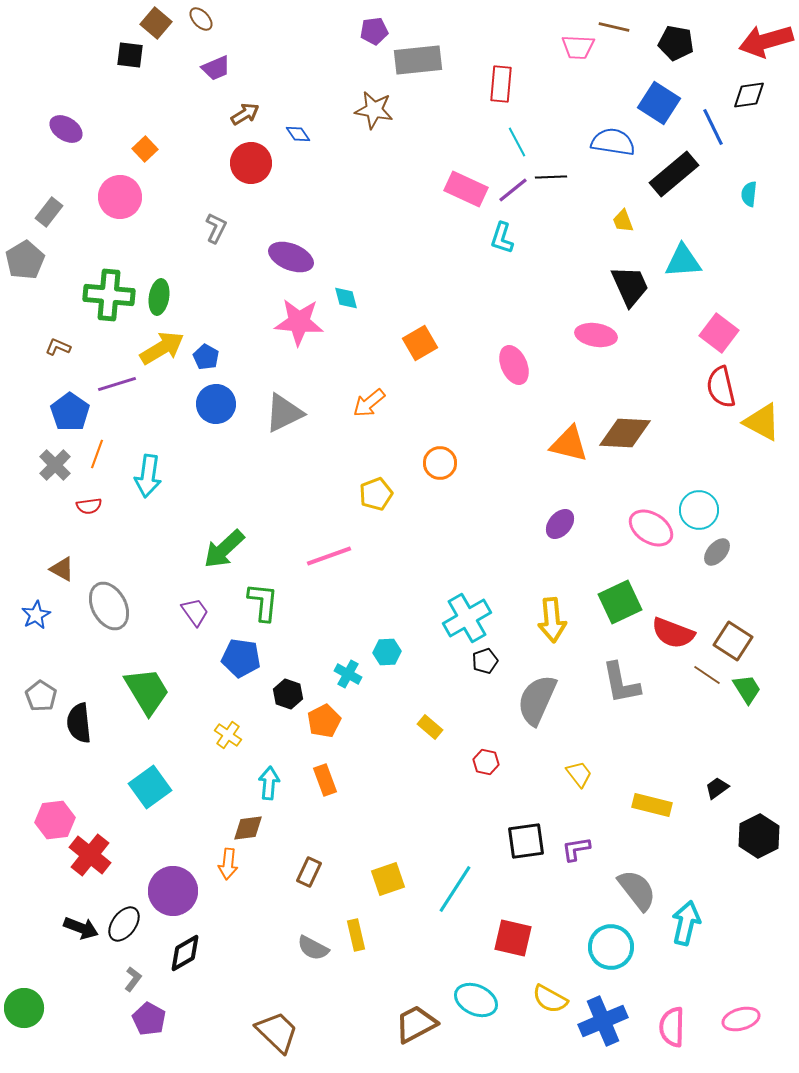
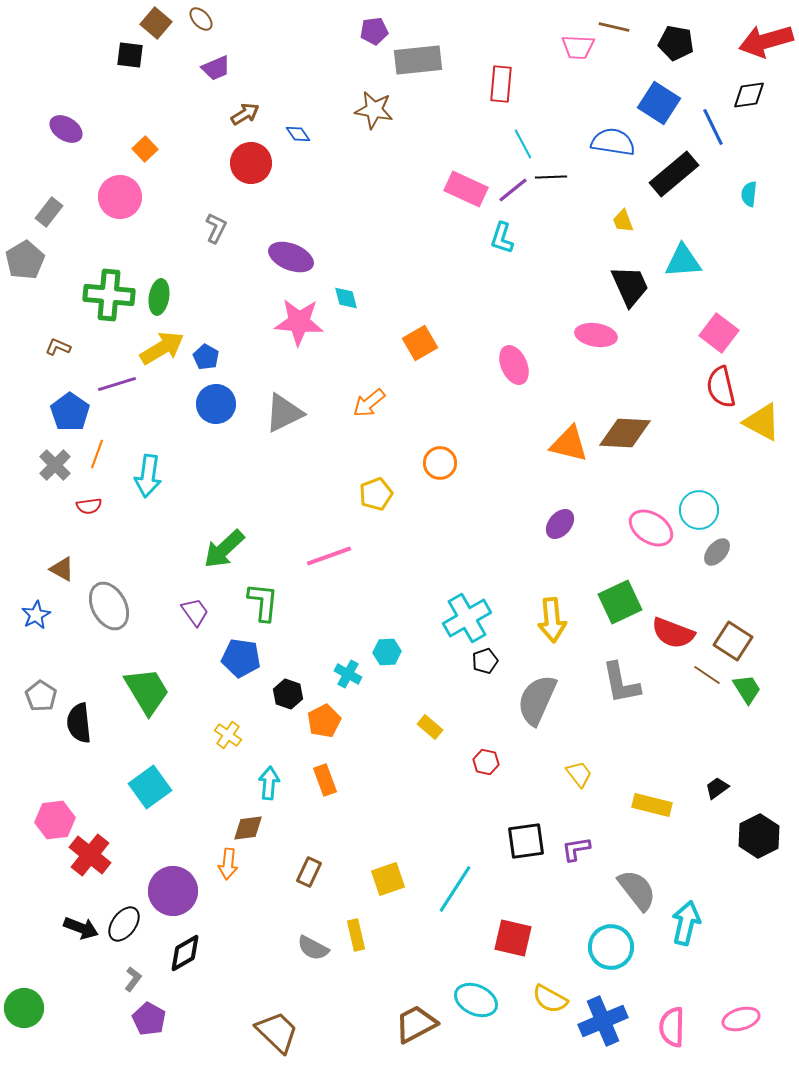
cyan line at (517, 142): moved 6 px right, 2 px down
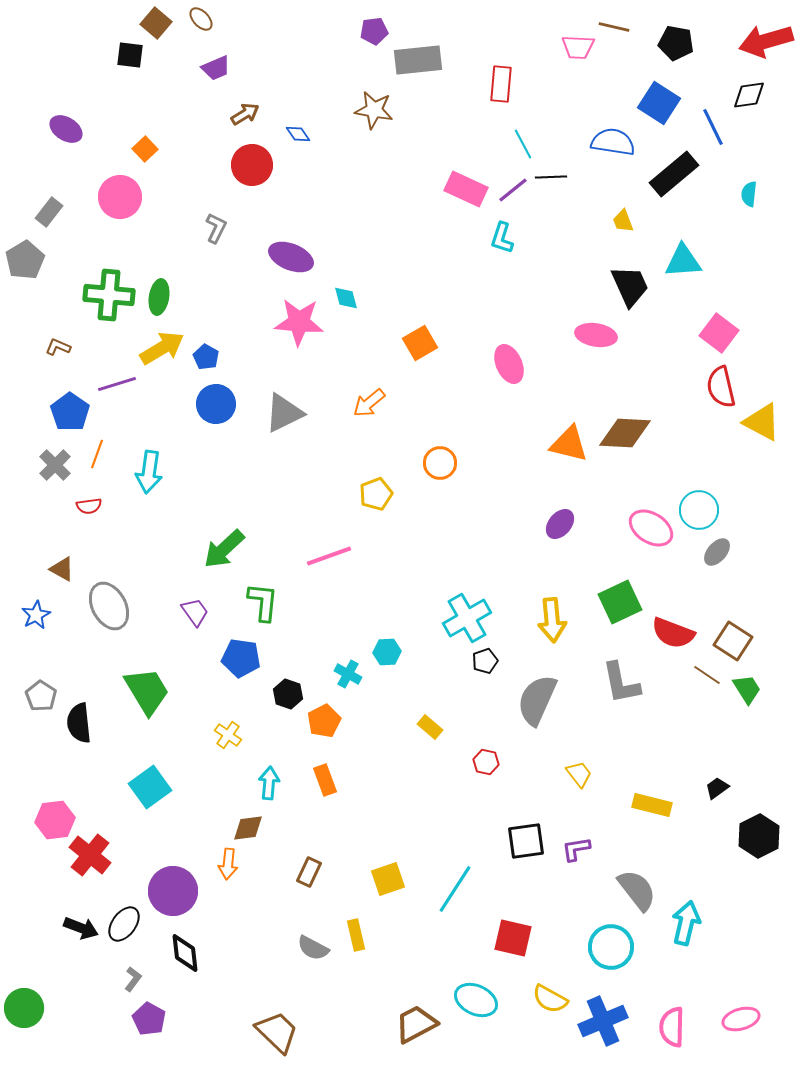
red circle at (251, 163): moved 1 px right, 2 px down
pink ellipse at (514, 365): moved 5 px left, 1 px up
cyan arrow at (148, 476): moved 1 px right, 4 px up
black diamond at (185, 953): rotated 66 degrees counterclockwise
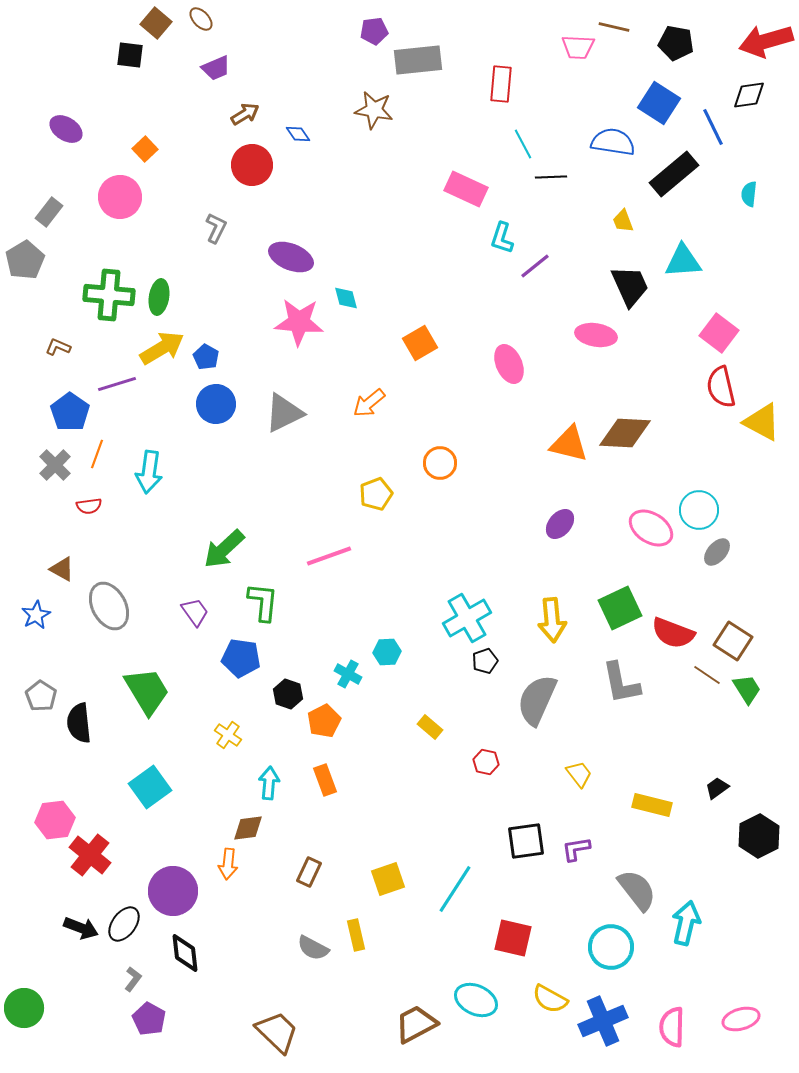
purple line at (513, 190): moved 22 px right, 76 px down
green square at (620, 602): moved 6 px down
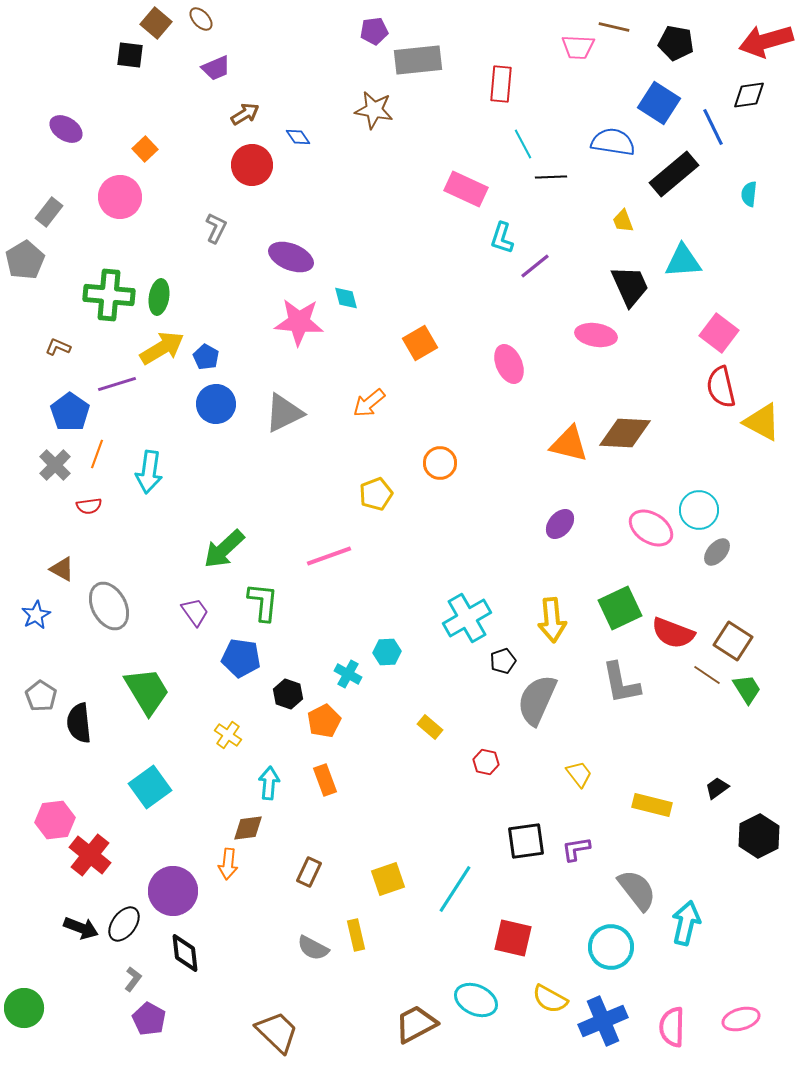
blue diamond at (298, 134): moved 3 px down
black pentagon at (485, 661): moved 18 px right
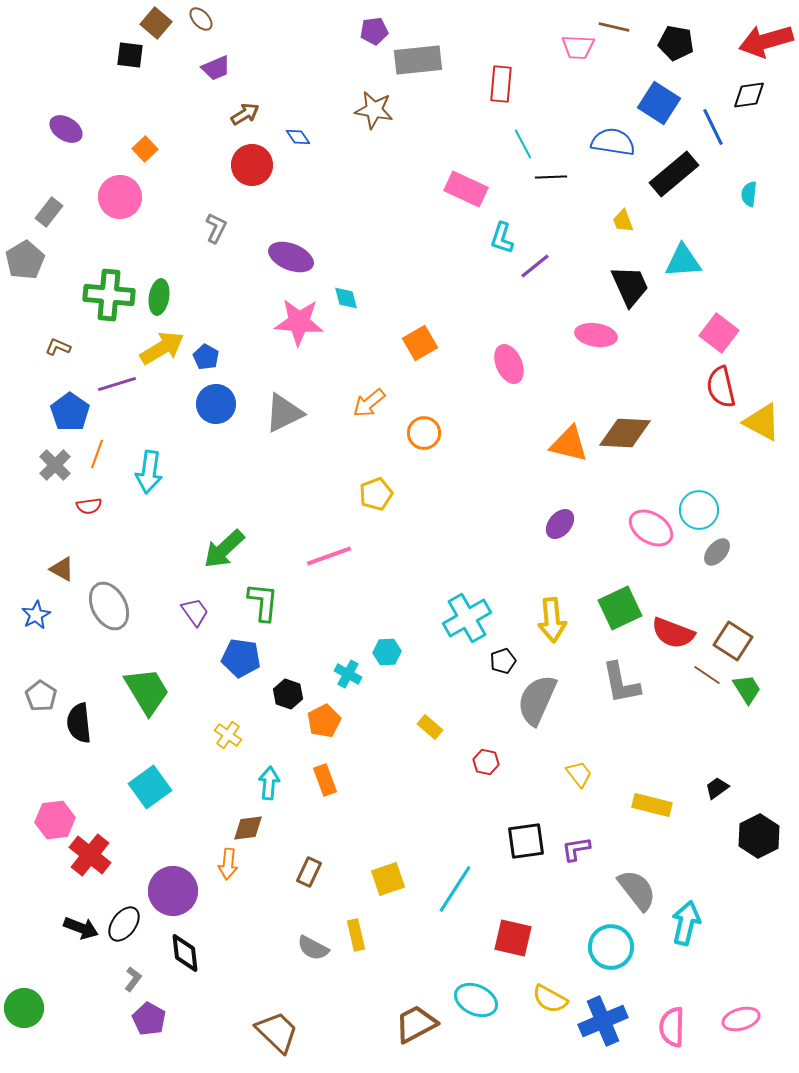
orange circle at (440, 463): moved 16 px left, 30 px up
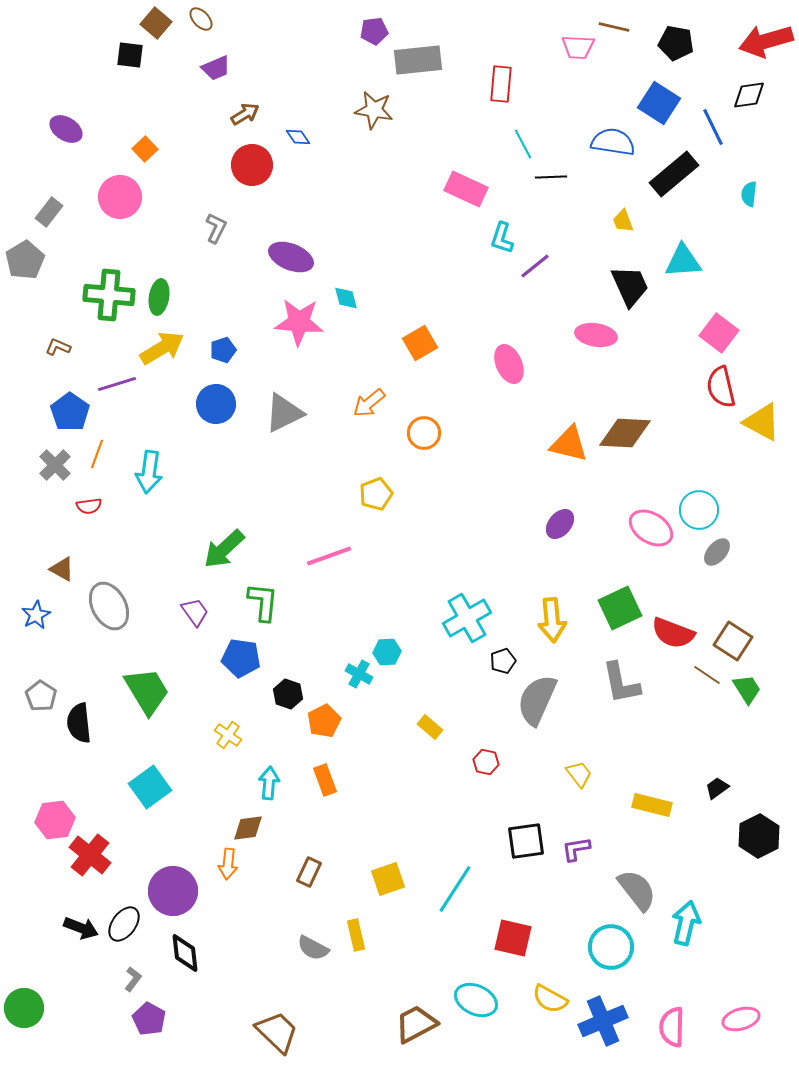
blue pentagon at (206, 357): moved 17 px right, 7 px up; rotated 25 degrees clockwise
cyan cross at (348, 674): moved 11 px right
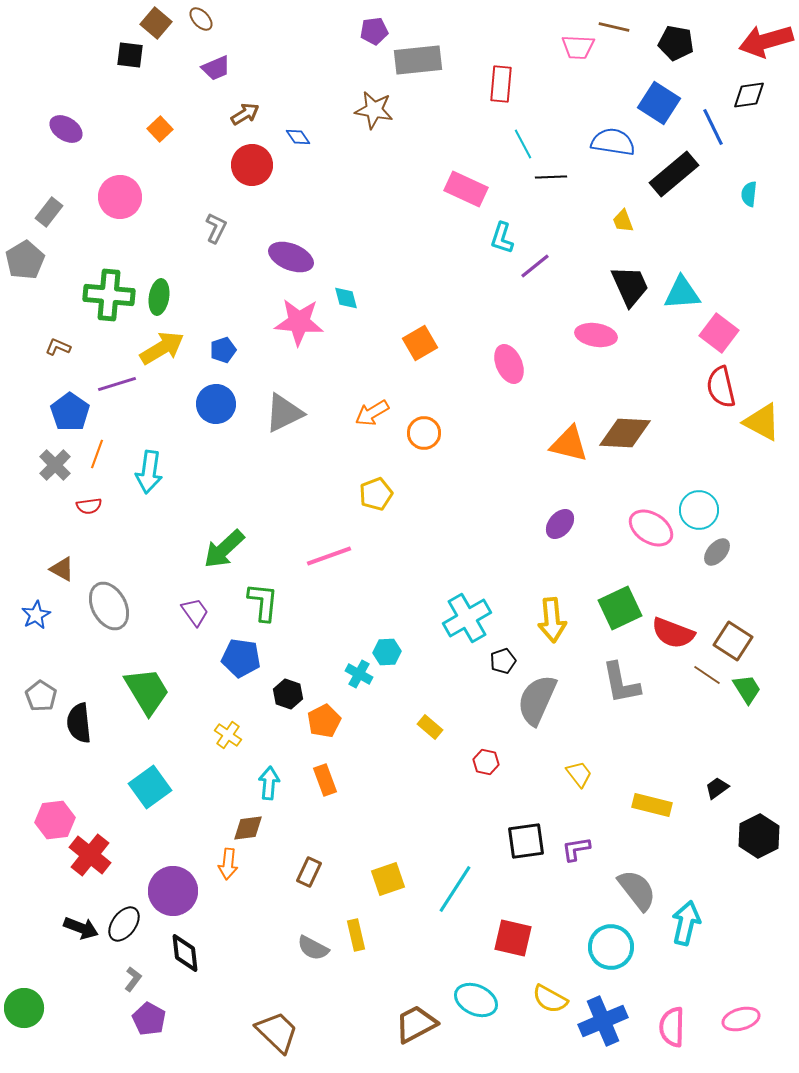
orange square at (145, 149): moved 15 px right, 20 px up
cyan triangle at (683, 261): moved 1 px left, 32 px down
orange arrow at (369, 403): moved 3 px right, 10 px down; rotated 8 degrees clockwise
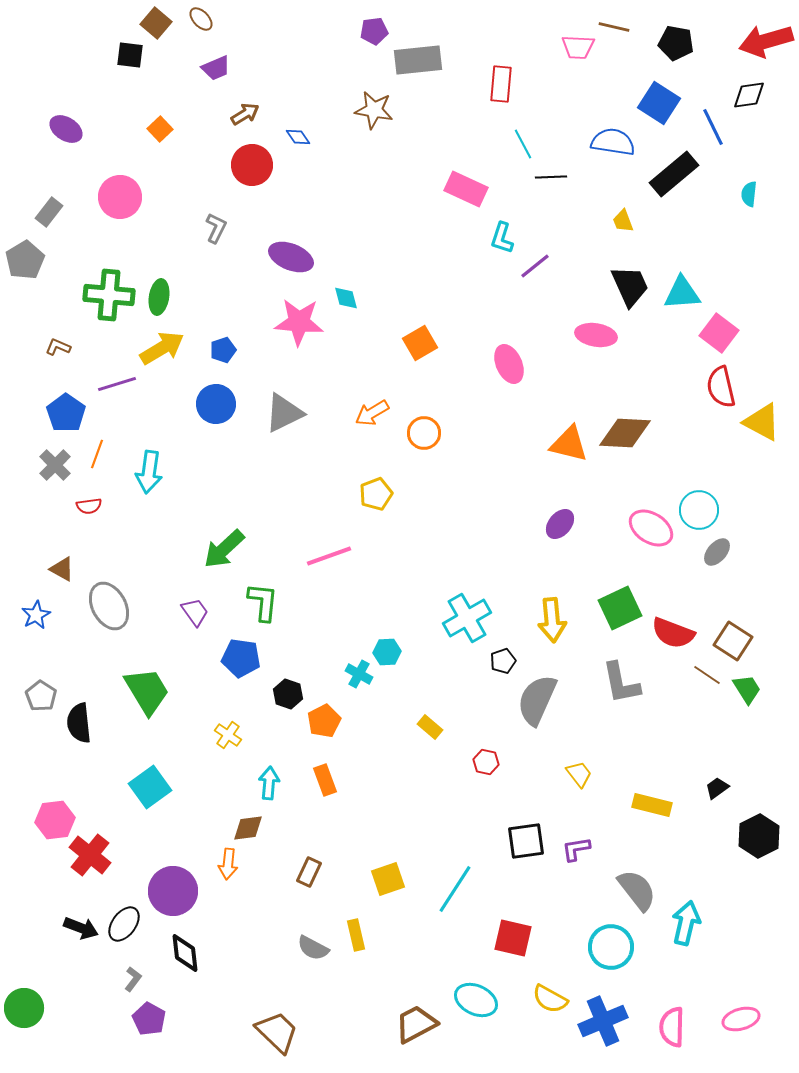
blue pentagon at (70, 412): moved 4 px left, 1 px down
